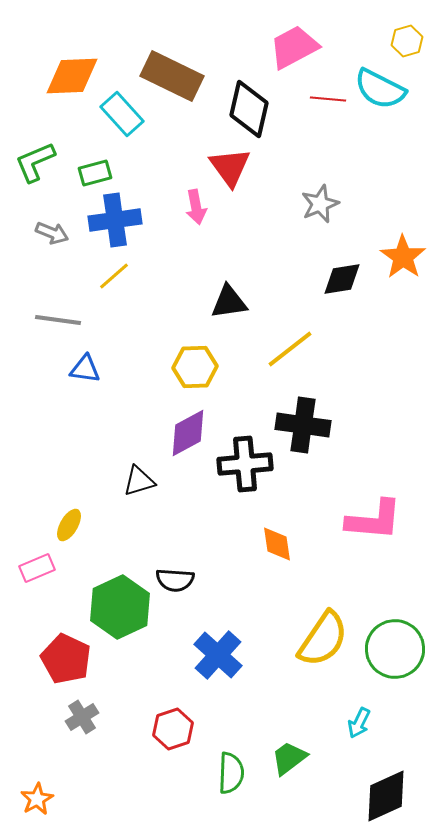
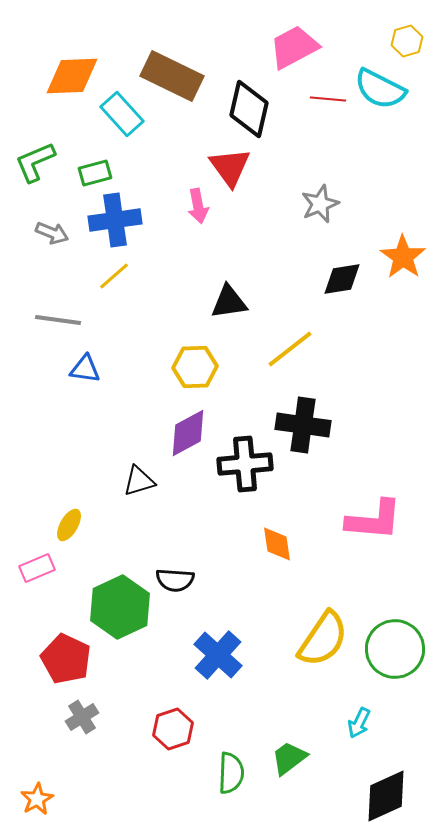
pink arrow at (196, 207): moved 2 px right, 1 px up
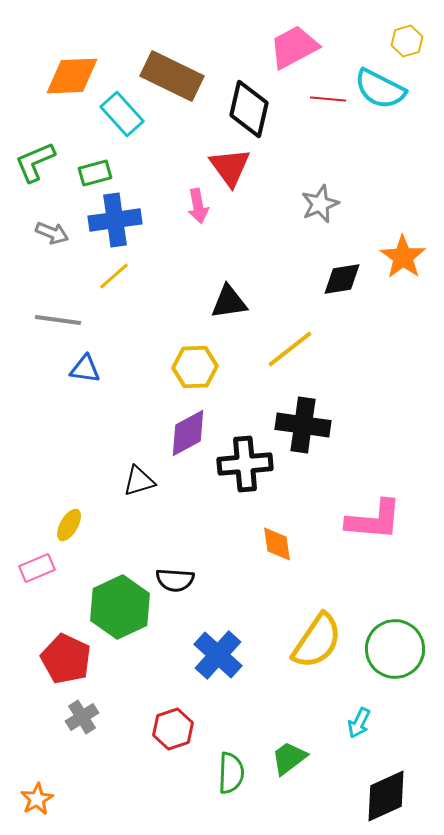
yellow semicircle at (323, 639): moved 6 px left, 2 px down
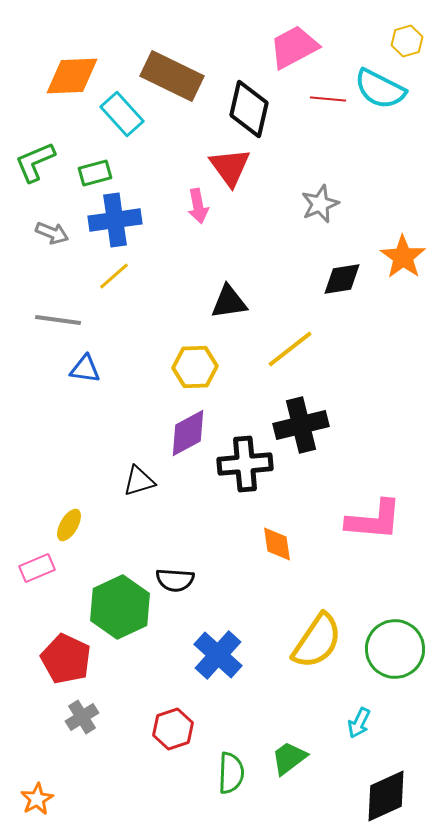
black cross at (303, 425): moved 2 px left; rotated 22 degrees counterclockwise
